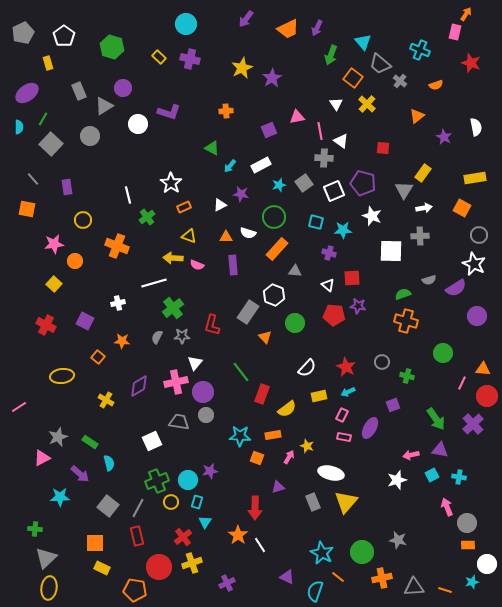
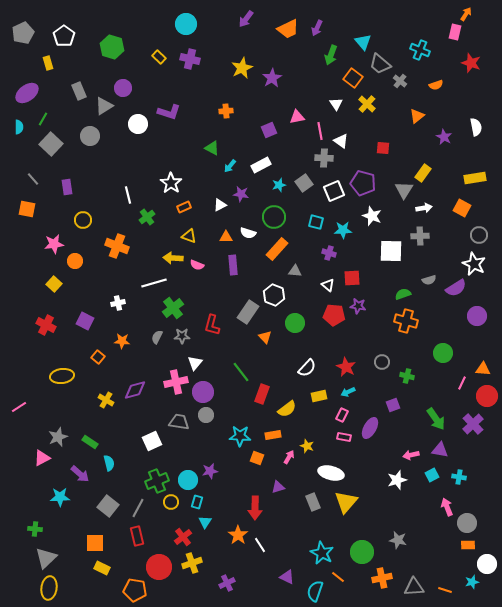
purple diamond at (139, 386): moved 4 px left, 4 px down; rotated 15 degrees clockwise
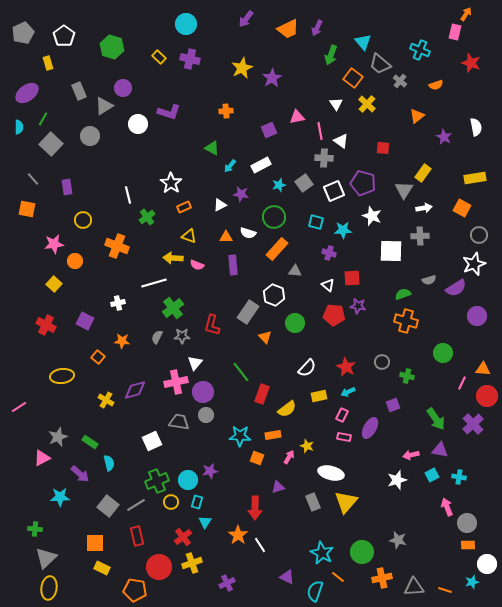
white star at (474, 264): rotated 25 degrees clockwise
gray line at (138, 508): moved 2 px left, 3 px up; rotated 30 degrees clockwise
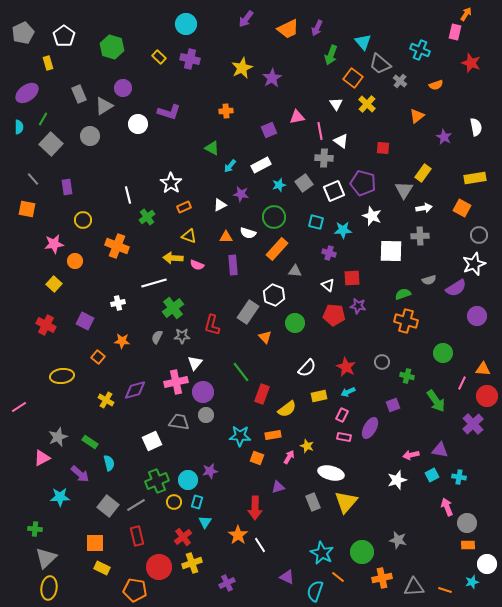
gray rectangle at (79, 91): moved 3 px down
green arrow at (436, 419): moved 18 px up
yellow circle at (171, 502): moved 3 px right
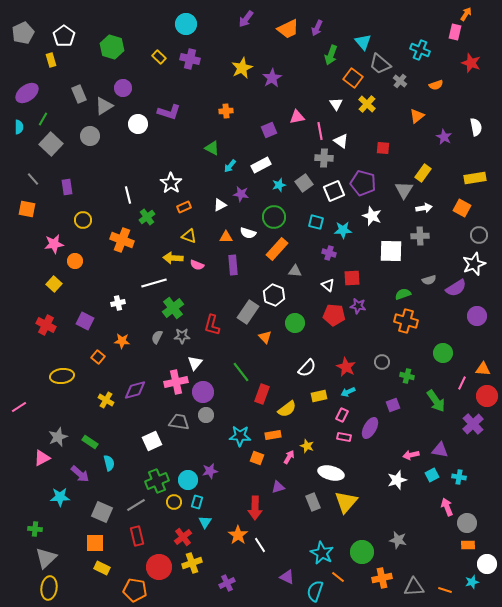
yellow rectangle at (48, 63): moved 3 px right, 3 px up
orange cross at (117, 246): moved 5 px right, 6 px up
gray square at (108, 506): moved 6 px left, 6 px down; rotated 15 degrees counterclockwise
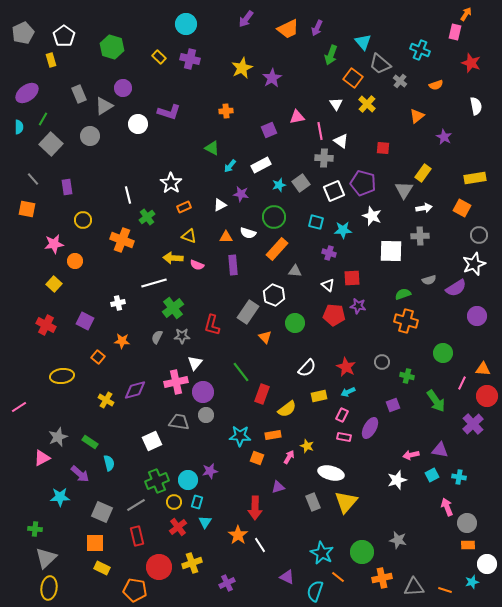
white semicircle at (476, 127): moved 21 px up
gray square at (304, 183): moved 3 px left
red cross at (183, 537): moved 5 px left, 10 px up
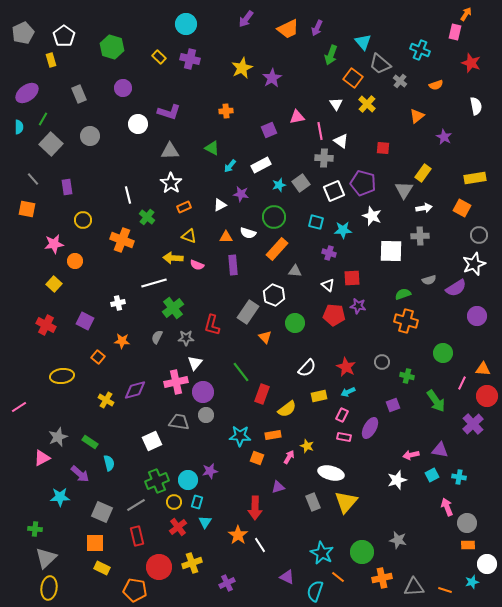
gray triangle at (104, 106): moved 66 px right, 45 px down; rotated 30 degrees clockwise
green cross at (147, 217): rotated 14 degrees counterclockwise
gray star at (182, 336): moved 4 px right, 2 px down
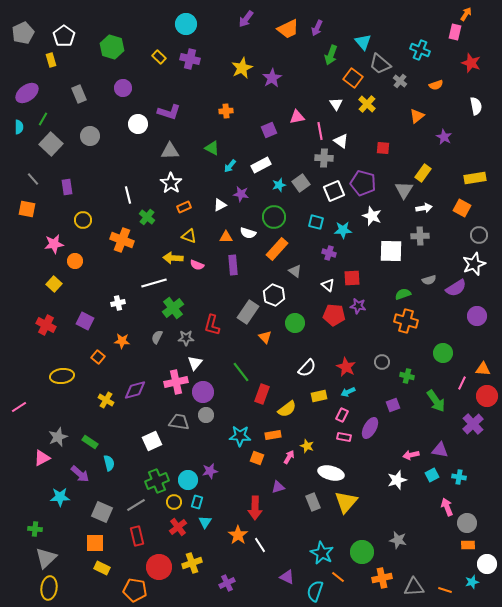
gray triangle at (295, 271): rotated 32 degrees clockwise
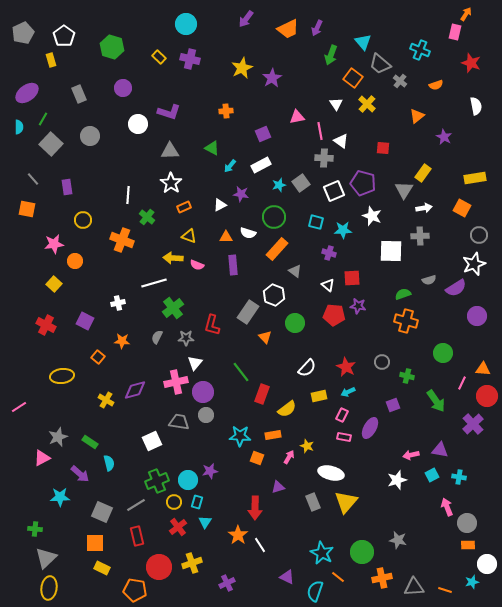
purple square at (269, 130): moved 6 px left, 4 px down
white line at (128, 195): rotated 18 degrees clockwise
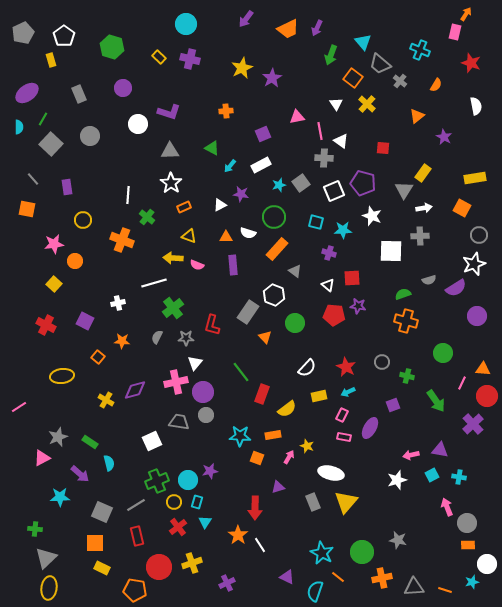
orange semicircle at (436, 85): rotated 40 degrees counterclockwise
